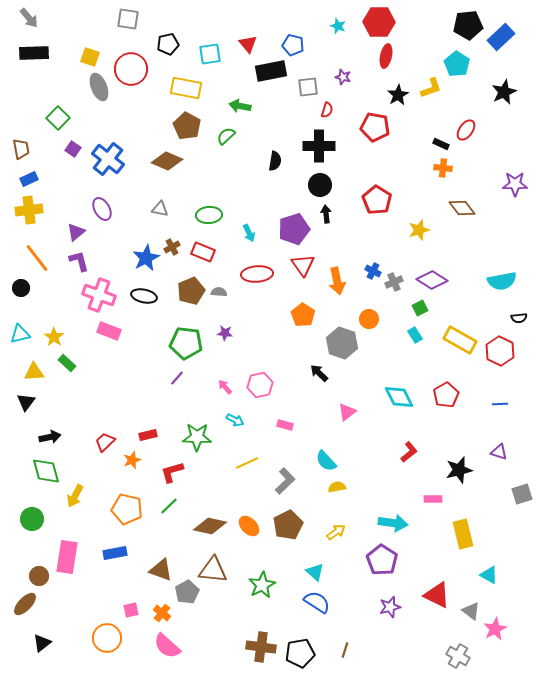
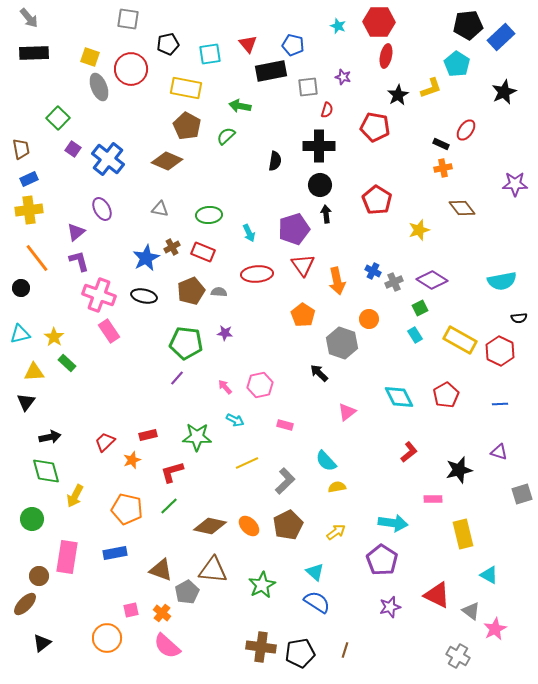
orange cross at (443, 168): rotated 18 degrees counterclockwise
pink rectangle at (109, 331): rotated 35 degrees clockwise
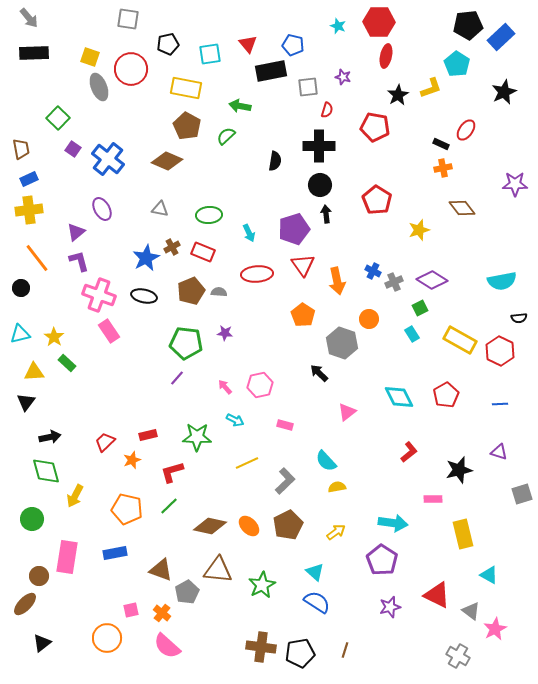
cyan rectangle at (415, 335): moved 3 px left, 1 px up
brown triangle at (213, 570): moved 5 px right
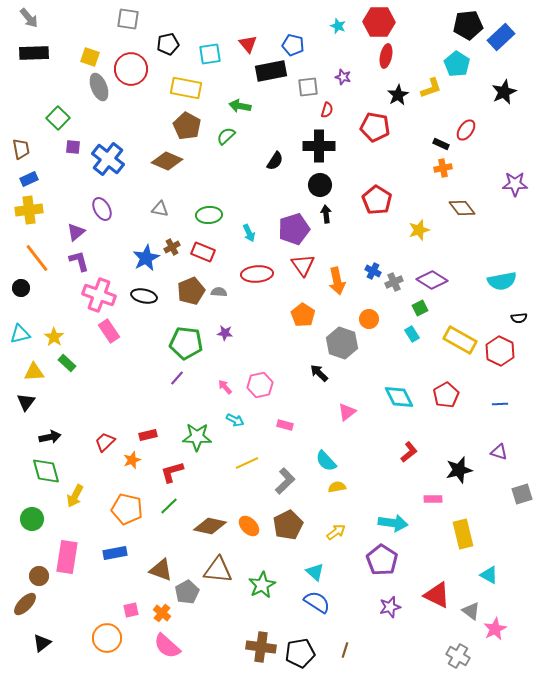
purple square at (73, 149): moved 2 px up; rotated 28 degrees counterclockwise
black semicircle at (275, 161): rotated 24 degrees clockwise
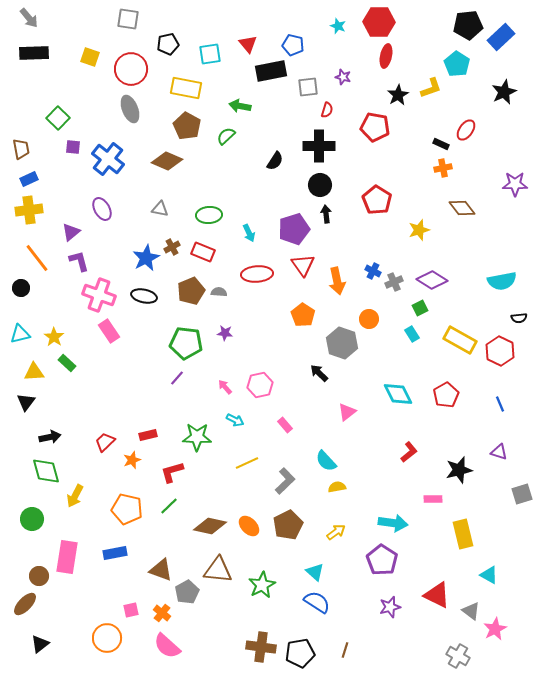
gray ellipse at (99, 87): moved 31 px right, 22 px down
purple triangle at (76, 232): moved 5 px left
cyan diamond at (399, 397): moved 1 px left, 3 px up
blue line at (500, 404): rotated 70 degrees clockwise
pink rectangle at (285, 425): rotated 35 degrees clockwise
black triangle at (42, 643): moved 2 px left, 1 px down
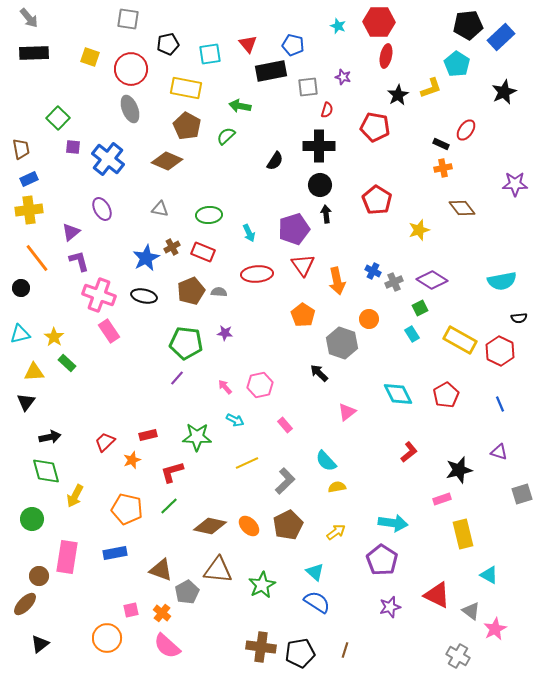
pink rectangle at (433, 499): moved 9 px right; rotated 18 degrees counterclockwise
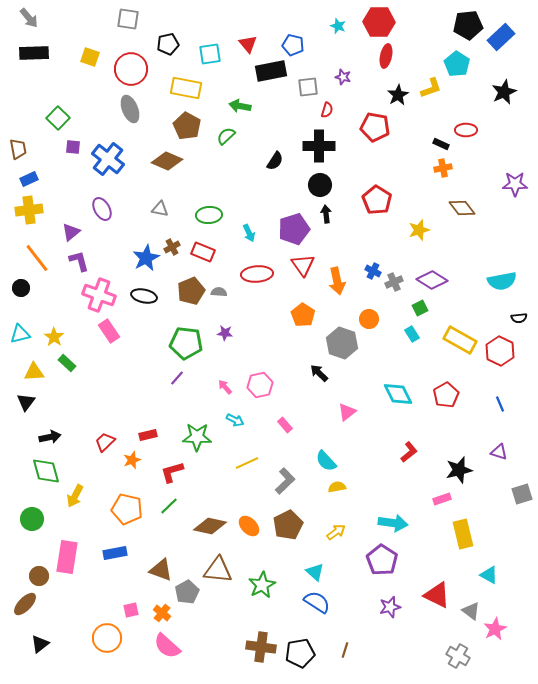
red ellipse at (466, 130): rotated 55 degrees clockwise
brown trapezoid at (21, 149): moved 3 px left
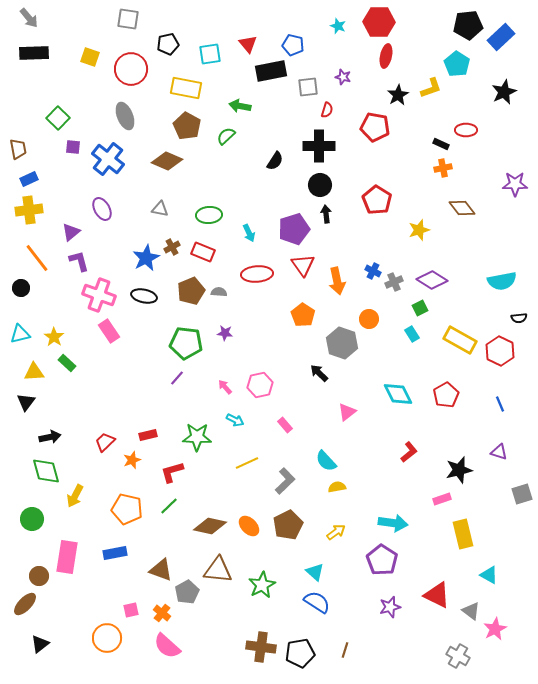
gray ellipse at (130, 109): moved 5 px left, 7 px down
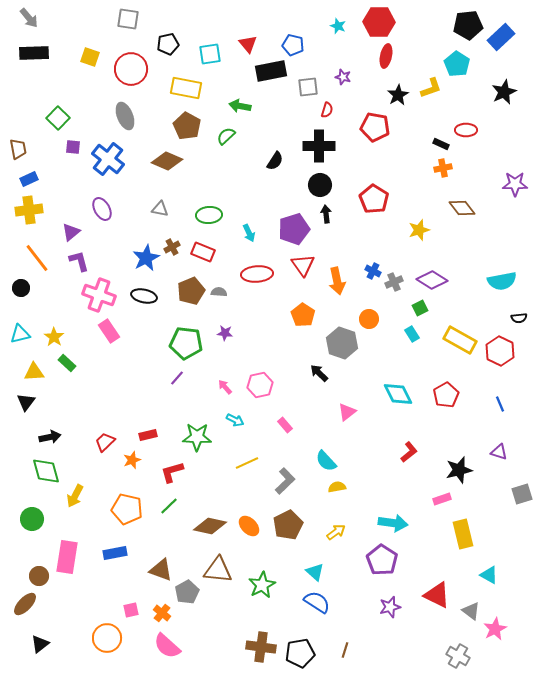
red pentagon at (377, 200): moved 3 px left, 1 px up
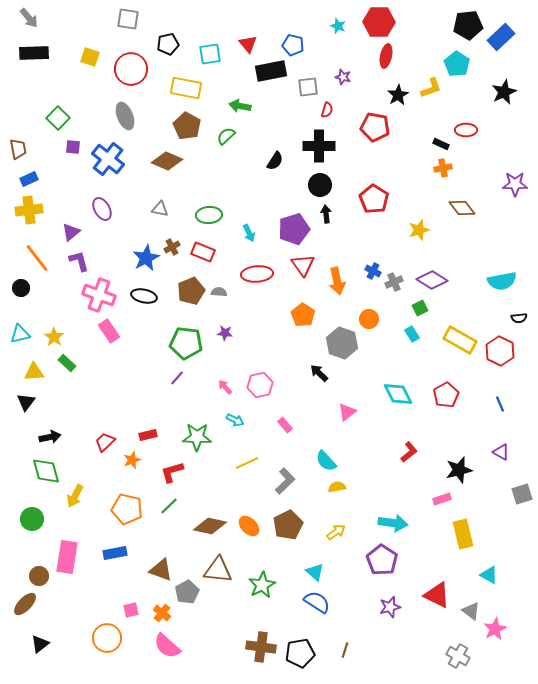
purple triangle at (499, 452): moved 2 px right; rotated 12 degrees clockwise
